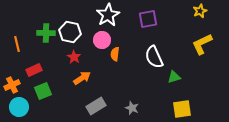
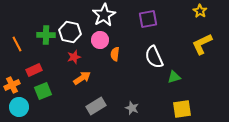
yellow star: rotated 16 degrees counterclockwise
white star: moved 4 px left
green cross: moved 2 px down
pink circle: moved 2 px left
orange line: rotated 14 degrees counterclockwise
red star: rotated 24 degrees clockwise
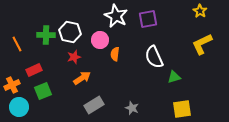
white star: moved 12 px right, 1 px down; rotated 15 degrees counterclockwise
gray rectangle: moved 2 px left, 1 px up
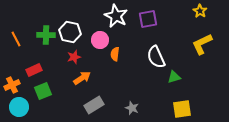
orange line: moved 1 px left, 5 px up
white semicircle: moved 2 px right
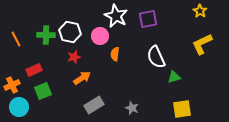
pink circle: moved 4 px up
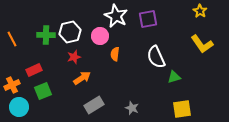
white hexagon: rotated 25 degrees counterclockwise
orange line: moved 4 px left
yellow L-shape: rotated 100 degrees counterclockwise
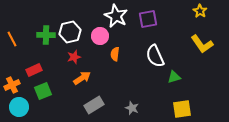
white semicircle: moved 1 px left, 1 px up
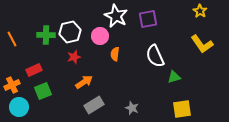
orange arrow: moved 2 px right, 4 px down
